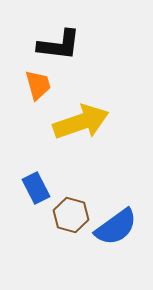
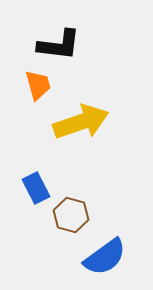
blue semicircle: moved 11 px left, 30 px down
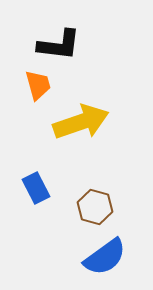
brown hexagon: moved 24 px right, 8 px up
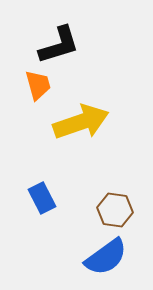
black L-shape: rotated 24 degrees counterclockwise
blue rectangle: moved 6 px right, 10 px down
brown hexagon: moved 20 px right, 3 px down; rotated 8 degrees counterclockwise
blue semicircle: moved 1 px right
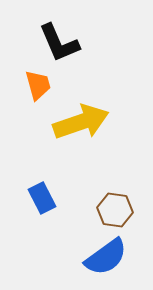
black L-shape: moved 2 px up; rotated 84 degrees clockwise
